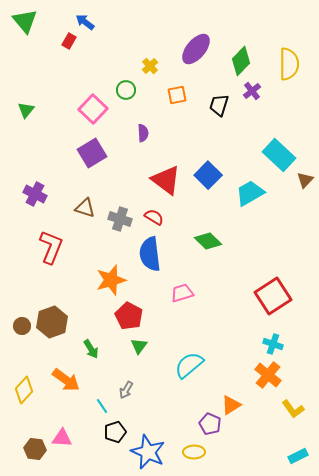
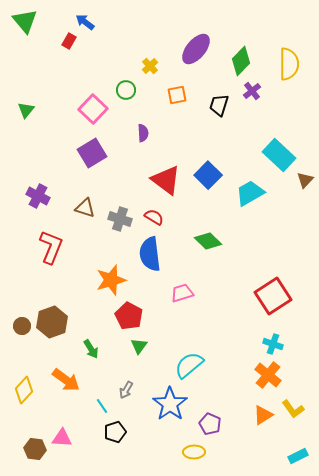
purple cross at (35, 194): moved 3 px right, 2 px down
orange triangle at (231, 405): moved 32 px right, 10 px down
blue star at (148, 452): moved 22 px right, 48 px up; rotated 12 degrees clockwise
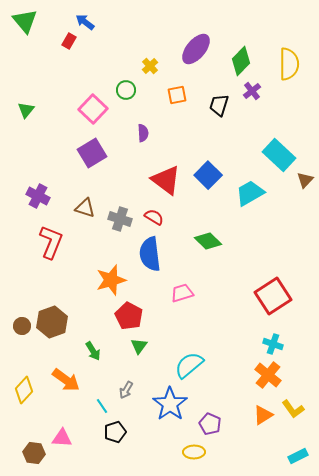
red L-shape at (51, 247): moved 5 px up
green arrow at (91, 349): moved 2 px right, 2 px down
brown hexagon at (35, 449): moved 1 px left, 4 px down
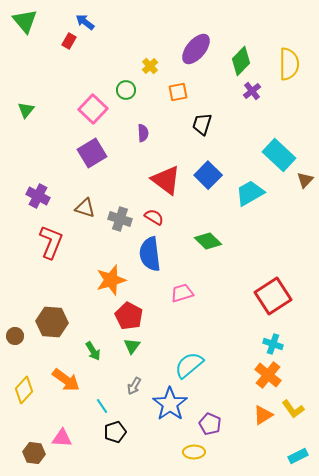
orange square at (177, 95): moved 1 px right, 3 px up
black trapezoid at (219, 105): moved 17 px left, 19 px down
brown hexagon at (52, 322): rotated 24 degrees clockwise
brown circle at (22, 326): moved 7 px left, 10 px down
green triangle at (139, 346): moved 7 px left
gray arrow at (126, 390): moved 8 px right, 4 px up
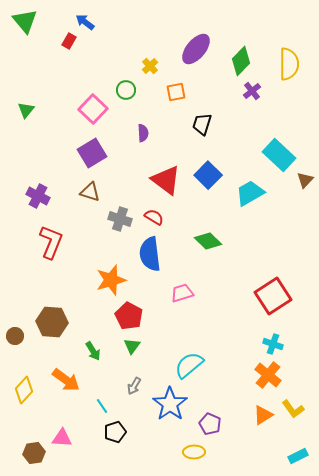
orange square at (178, 92): moved 2 px left
brown triangle at (85, 208): moved 5 px right, 16 px up
brown hexagon at (34, 453): rotated 15 degrees counterclockwise
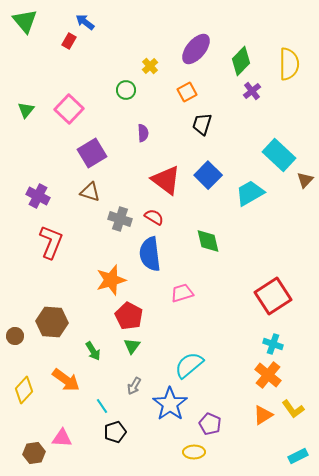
orange square at (176, 92): moved 11 px right; rotated 18 degrees counterclockwise
pink square at (93, 109): moved 24 px left
green diamond at (208, 241): rotated 32 degrees clockwise
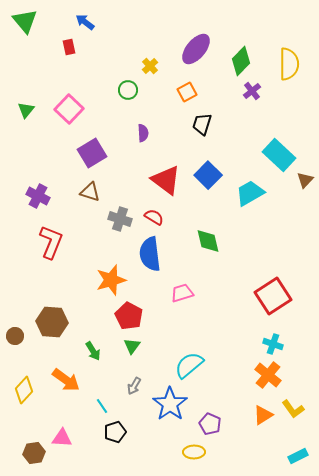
red rectangle at (69, 41): moved 6 px down; rotated 42 degrees counterclockwise
green circle at (126, 90): moved 2 px right
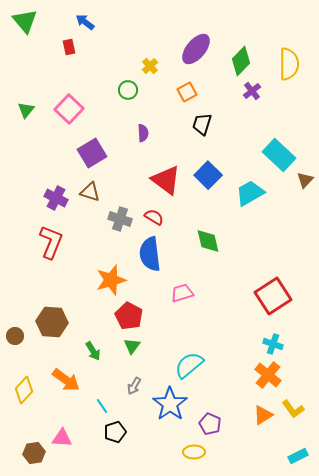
purple cross at (38, 196): moved 18 px right, 2 px down
